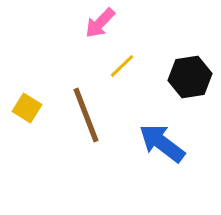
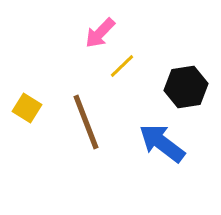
pink arrow: moved 10 px down
black hexagon: moved 4 px left, 10 px down
brown line: moved 7 px down
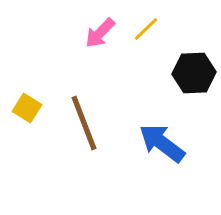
yellow line: moved 24 px right, 37 px up
black hexagon: moved 8 px right, 14 px up; rotated 6 degrees clockwise
brown line: moved 2 px left, 1 px down
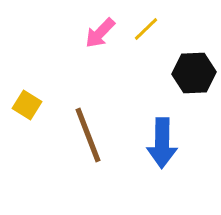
yellow square: moved 3 px up
brown line: moved 4 px right, 12 px down
blue arrow: rotated 126 degrees counterclockwise
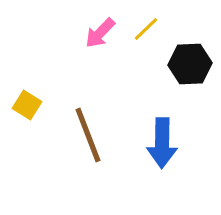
black hexagon: moved 4 px left, 9 px up
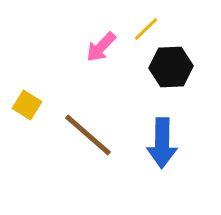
pink arrow: moved 1 px right, 14 px down
black hexagon: moved 19 px left, 3 px down
brown line: rotated 28 degrees counterclockwise
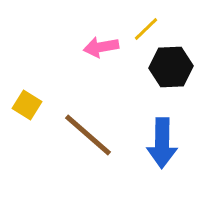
pink arrow: rotated 36 degrees clockwise
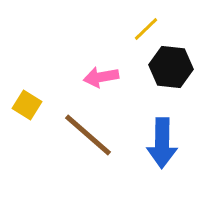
pink arrow: moved 30 px down
black hexagon: rotated 9 degrees clockwise
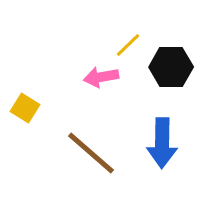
yellow line: moved 18 px left, 16 px down
black hexagon: rotated 6 degrees counterclockwise
yellow square: moved 2 px left, 3 px down
brown line: moved 3 px right, 18 px down
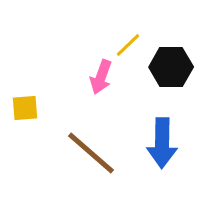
pink arrow: rotated 60 degrees counterclockwise
yellow square: rotated 36 degrees counterclockwise
